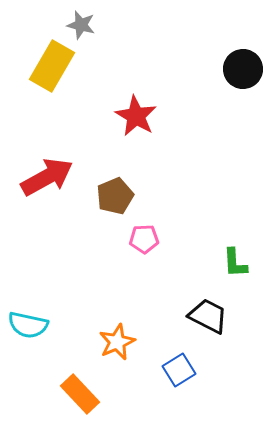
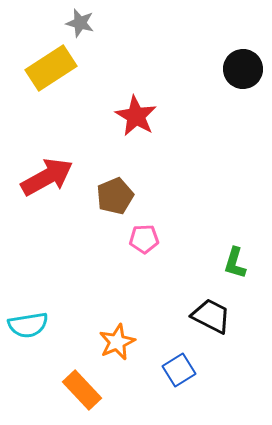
gray star: moved 1 px left, 2 px up
yellow rectangle: moved 1 px left, 2 px down; rotated 27 degrees clockwise
green L-shape: rotated 20 degrees clockwise
black trapezoid: moved 3 px right
cyan semicircle: rotated 21 degrees counterclockwise
orange rectangle: moved 2 px right, 4 px up
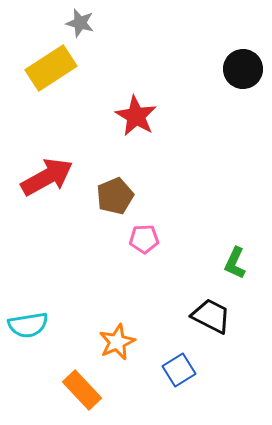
green L-shape: rotated 8 degrees clockwise
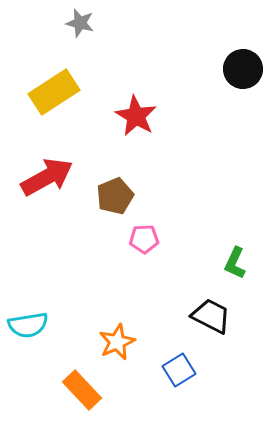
yellow rectangle: moved 3 px right, 24 px down
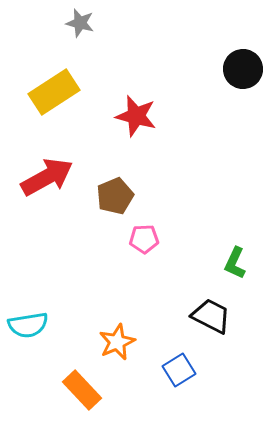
red star: rotated 15 degrees counterclockwise
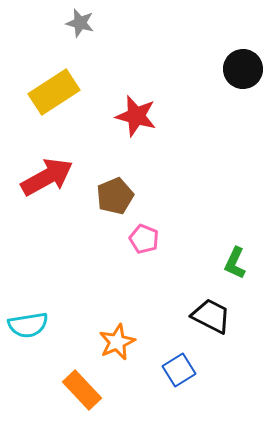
pink pentagon: rotated 24 degrees clockwise
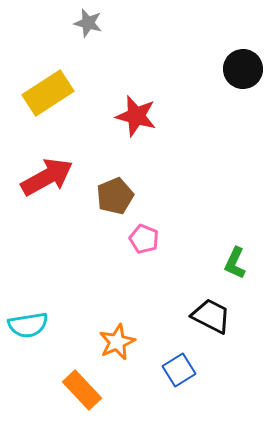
gray star: moved 8 px right
yellow rectangle: moved 6 px left, 1 px down
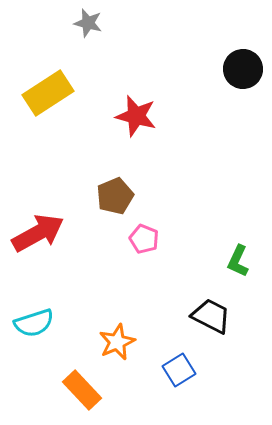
red arrow: moved 9 px left, 56 px down
green L-shape: moved 3 px right, 2 px up
cyan semicircle: moved 6 px right, 2 px up; rotated 9 degrees counterclockwise
